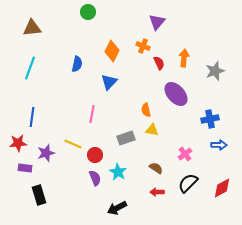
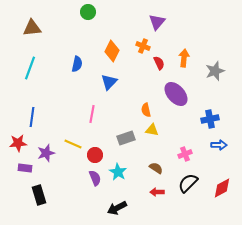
pink cross: rotated 16 degrees clockwise
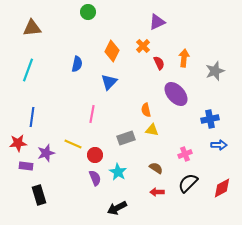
purple triangle: rotated 24 degrees clockwise
orange cross: rotated 24 degrees clockwise
cyan line: moved 2 px left, 2 px down
purple rectangle: moved 1 px right, 2 px up
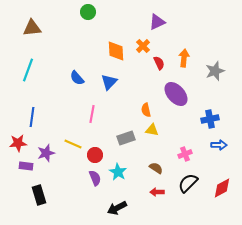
orange diamond: moved 4 px right; rotated 30 degrees counterclockwise
blue semicircle: moved 14 px down; rotated 126 degrees clockwise
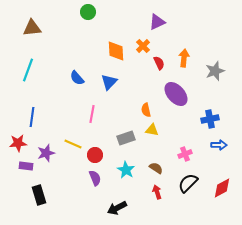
cyan star: moved 8 px right, 2 px up
red arrow: rotated 72 degrees clockwise
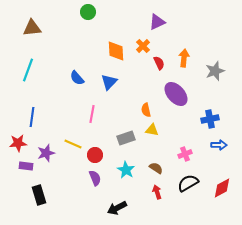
black semicircle: rotated 15 degrees clockwise
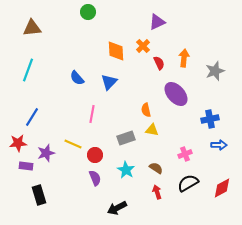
blue line: rotated 24 degrees clockwise
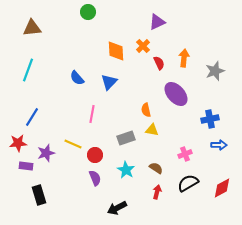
red arrow: rotated 32 degrees clockwise
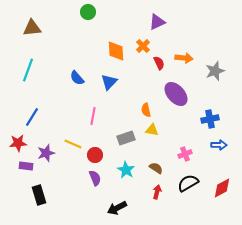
orange arrow: rotated 90 degrees clockwise
pink line: moved 1 px right, 2 px down
